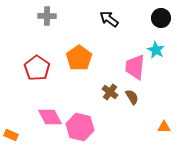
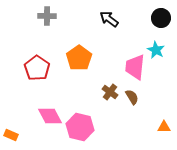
pink diamond: moved 1 px up
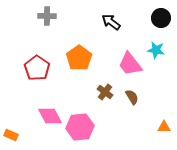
black arrow: moved 2 px right, 3 px down
cyan star: rotated 18 degrees counterclockwise
pink trapezoid: moved 5 px left, 3 px up; rotated 44 degrees counterclockwise
brown cross: moved 5 px left
pink hexagon: rotated 20 degrees counterclockwise
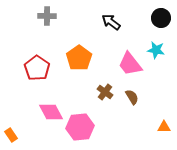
pink diamond: moved 1 px right, 4 px up
orange rectangle: rotated 32 degrees clockwise
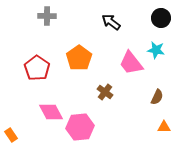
pink trapezoid: moved 1 px right, 1 px up
brown semicircle: moved 25 px right; rotated 56 degrees clockwise
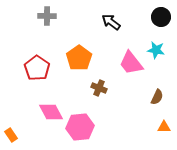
black circle: moved 1 px up
brown cross: moved 6 px left, 4 px up; rotated 14 degrees counterclockwise
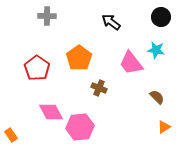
brown semicircle: rotated 70 degrees counterclockwise
orange triangle: rotated 32 degrees counterclockwise
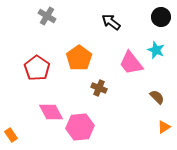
gray cross: rotated 30 degrees clockwise
cyan star: rotated 12 degrees clockwise
